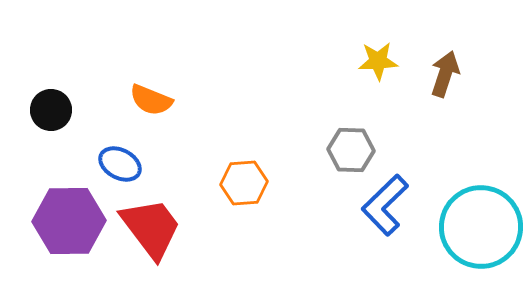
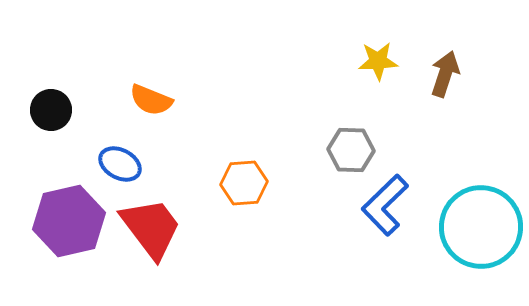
purple hexagon: rotated 12 degrees counterclockwise
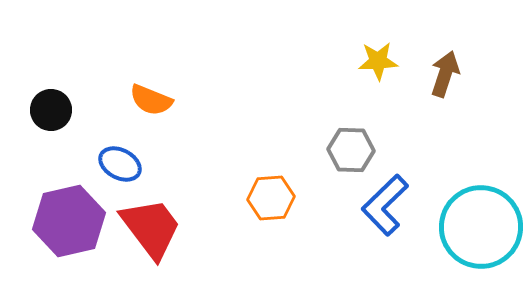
orange hexagon: moved 27 px right, 15 px down
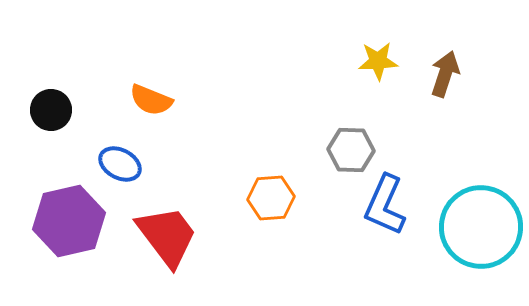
blue L-shape: rotated 22 degrees counterclockwise
red trapezoid: moved 16 px right, 8 px down
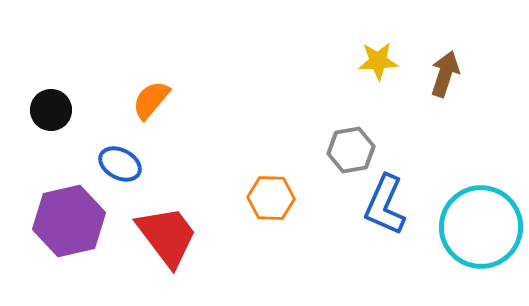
orange semicircle: rotated 108 degrees clockwise
gray hexagon: rotated 12 degrees counterclockwise
orange hexagon: rotated 6 degrees clockwise
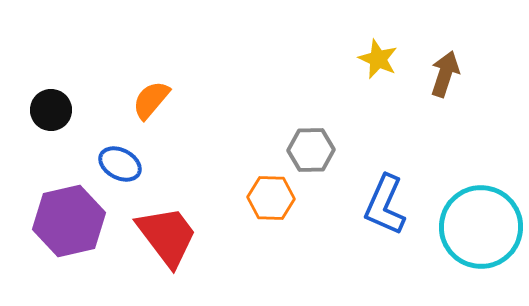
yellow star: moved 2 px up; rotated 27 degrees clockwise
gray hexagon: moved 40 px left; rotated 9 degrees clockwise
